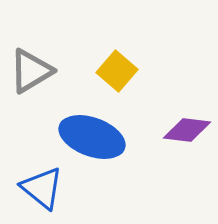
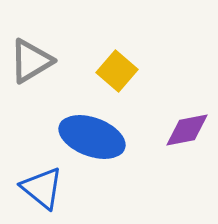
gray triangle: moved 10 px up
purple diamond: rotated 18 degrees counterclockwise
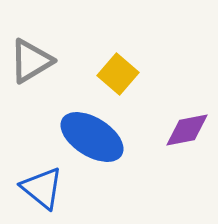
yellow square: moved 1 px right, 3 px down
blue ellipse: rotated 12 degrees clockwise
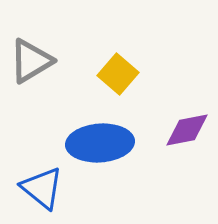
blue ellipse: moved 8 px right, 6 px down; rotated 36 degrees counterclockwise
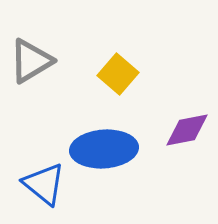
blue ellipse: moved 4 px right, 6 px down
blue triangle: moved 2 px right, 4 px up
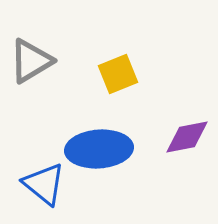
yellow square: rotated 27 degrees clockwise
purple diamond: moved 7 px down
blue ellipse: moved 5 px left
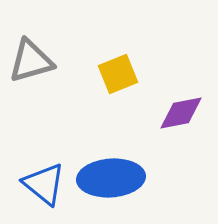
gray triangle: rotated 15 degrees clockwise
purple diamond: moved 6 px left, 24 px up
blue ellipse: moved 12 px right, 29 px down
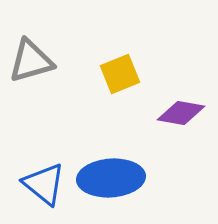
yellow square: moved 2 px right
purple diamond: rotated 21 degrees clockwise
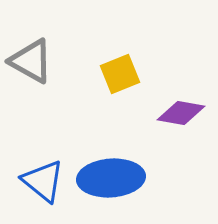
gray triangle: rotated 45 degrees clockwise
blue triangle: moved 1 px left, 3 px up
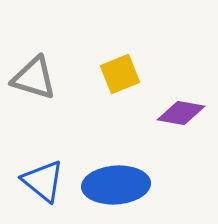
gray triangle: moved 3 px right, 17 px down; rotated 12 degrees counterclockwise
blue ellipse: moved 5 px right, 7 px down
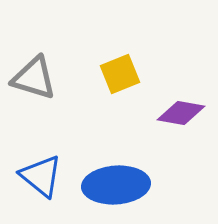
blue triangle: moved 2 px left, 5 px up
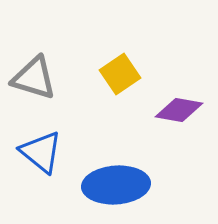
yellow square: rotated 12 degrees counterclockwise
purple diamond: moved 2 px left, 3 px up
blue triangle: moved 24 px up
